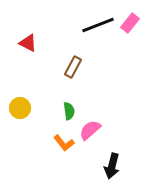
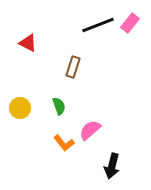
brown rectangle: rotated 10 degrees counterclockwise
green semicircle: moved 10 px left, 5 px up; rotated 12 degrees counterclockwise
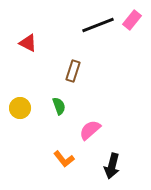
pink rectangle: moved 2 px right, 3 px up
brown rectangle: moved 4 px down
orange L-shape: moved 16 px down
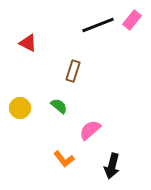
green semicircle: rotated 30 degrees counterclockwise
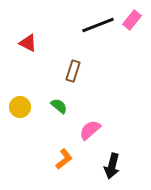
yellow circle: moved 1 px up
orange L-shape: rotated 90 degrees counterclockwise
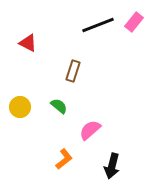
pink rectangle: moved 2 px right, 2 px down
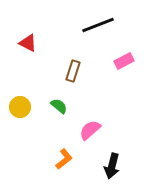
pink rectangle: moved 10 px left, 39 px down; rotated 24 degrees clockwise
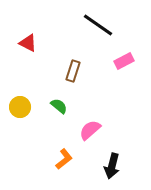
black line: rotated 56 degrees clockwise
